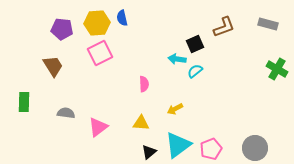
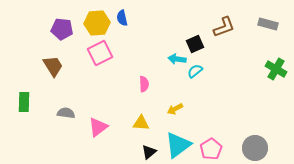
green cross: moved 1 px left
pink pentagon: rotated 10 degrees counterclockwise
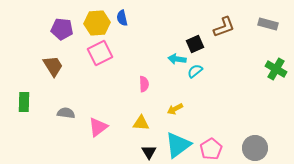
black triangle: rotated 21 degrees counterclockwise
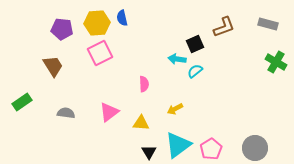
green cross: moved 7 px up
green rectangle: moved 2 px left; rotated 54 degrees clockwise
pink triangle: moved 11 px right, 15 px up
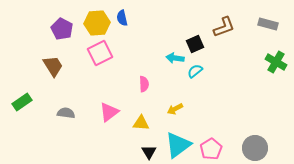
purple pentagon: rotated 20 degrees clockwise
cyan arrow: moved 2 px left, 1 px up
